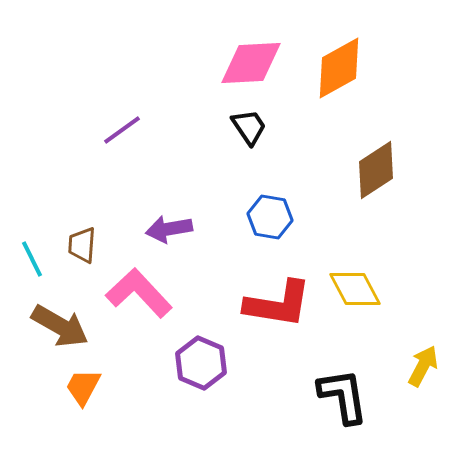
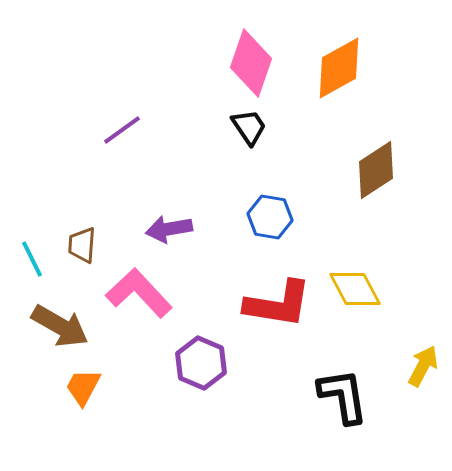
pink diamond: rotated 68 degrees counterclockwise
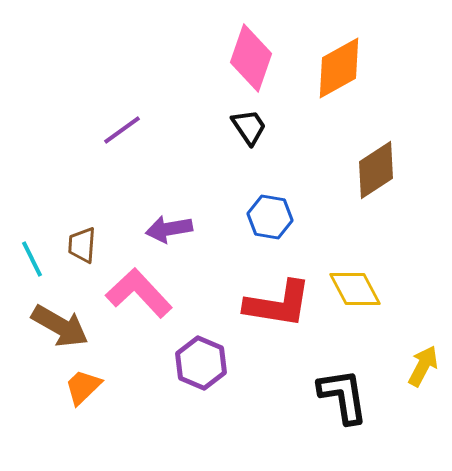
pink diamond: moved 5 px up
orange trapezoid: rotated 18 degrees clockwise
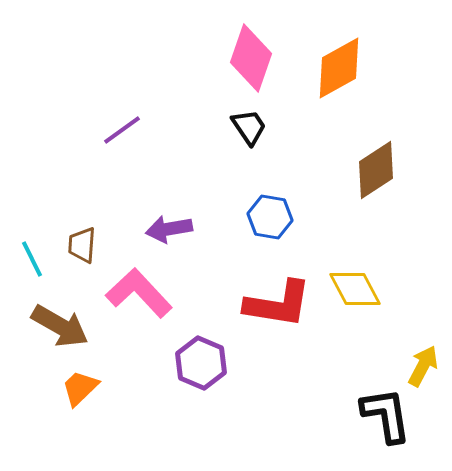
orange trapezoid: moved 3 px left, 1 px down
black L-shape: moved 43 px right, 19 px down
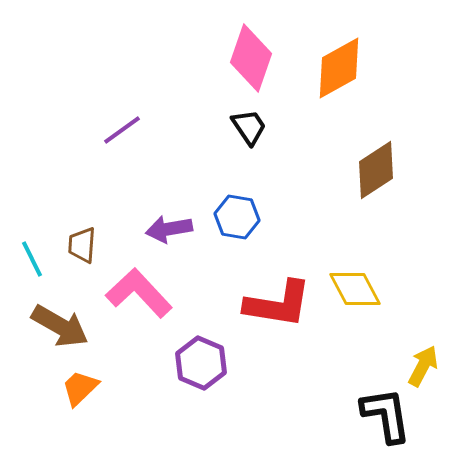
blue hexagon: moved 33 px left
